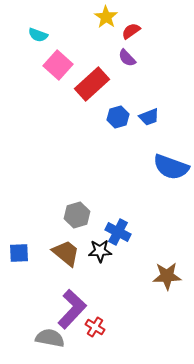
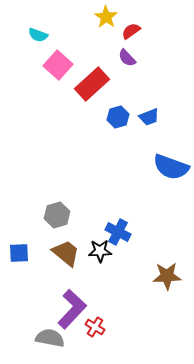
gray hexagon: moved 20 px left
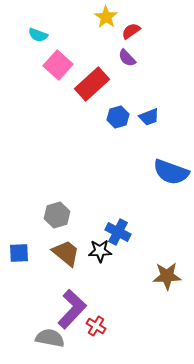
blue semicircle: moved 5 px down
red cross: moved 1 px right, 1 px up
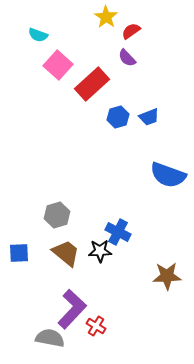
blue semicircle: moved 3 px left, 3 px down
